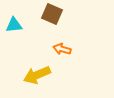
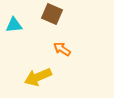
orange arrow: rotated 18 degrees clockwise
yellow arrow: moved 1 px right, 2 px down
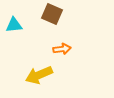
orange arrow: rotated 138 degrees clockwise
yellow arrow: moved 1 px right, 2 px up
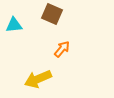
orange arrow: rotated 42 degrees counterclockwise
yellow arrow: moved 1 px left, 4 px down
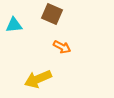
orange arrow: moved 2 px up; rotated 78 degrees clockwise
